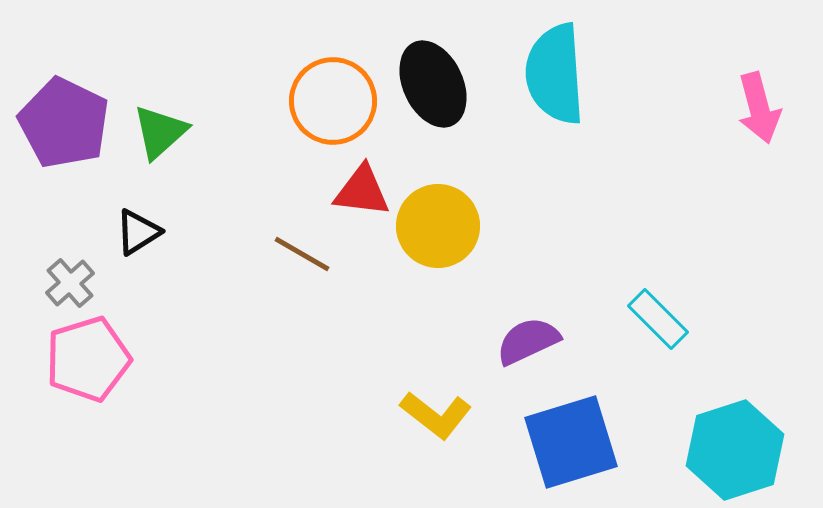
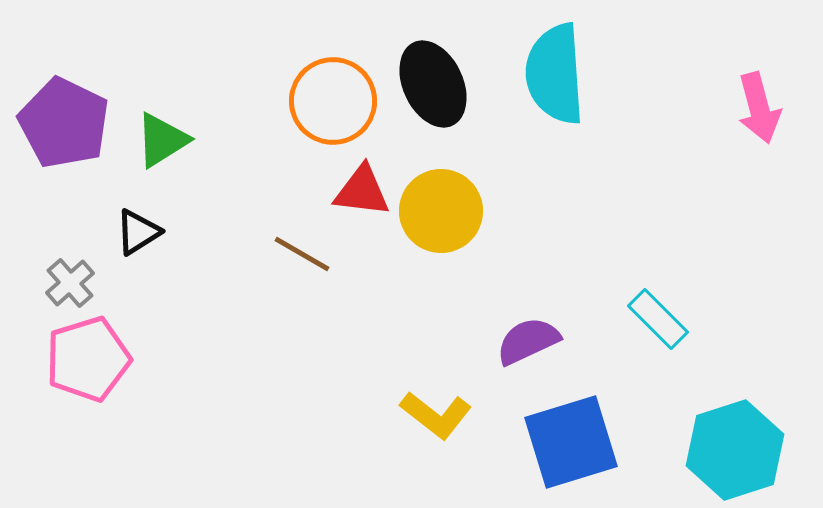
green triangle: moved 2 px right, 8 px down; rotated 10 degrees clockwise
yellow circle: moved 3 px right, 15 px up
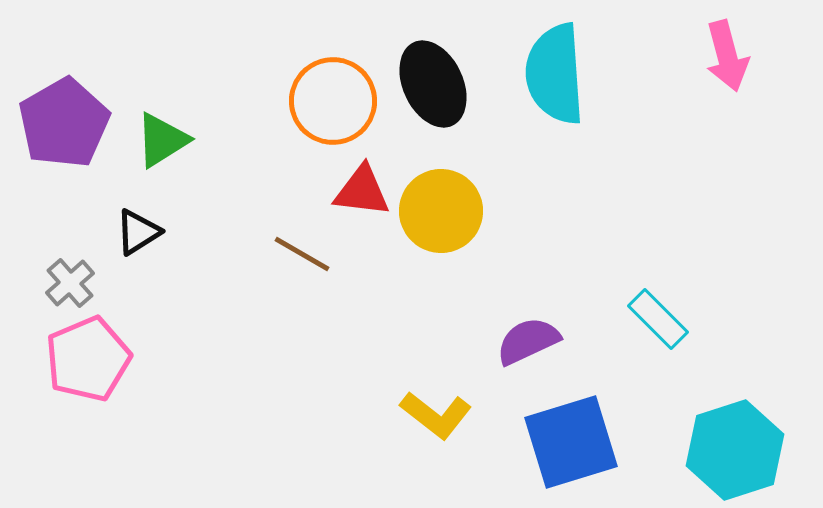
pink arrow: moved 32 px left, 52 px up
purple pentagon: rotated 16 degrees clockwise
pink pentagon: rotated 6 degrees counterclockwise
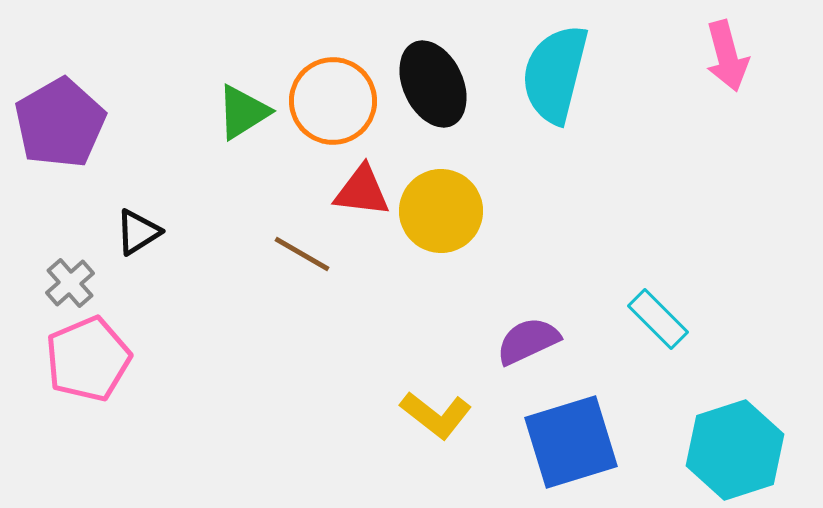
cyan semicircle: rotated 18 degrees clockwise
purple pentagon: moved 4 px left
green triangle: moved 81 px right, 28 px up
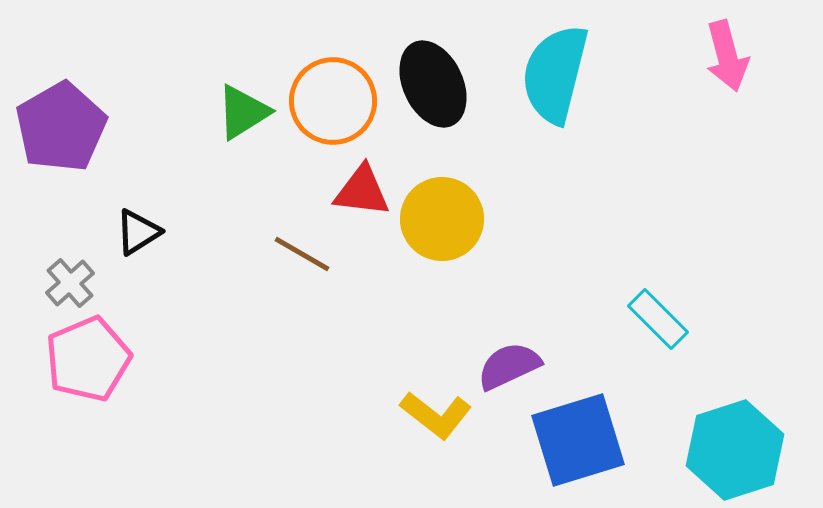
purple pentagon: moved 1 px right, 4 px down
yellow circle: moved 1 px right, 8 px down
purple semicircle: moved 19 px left, 25 px down
blue square: moved 7 px right, 2 px up
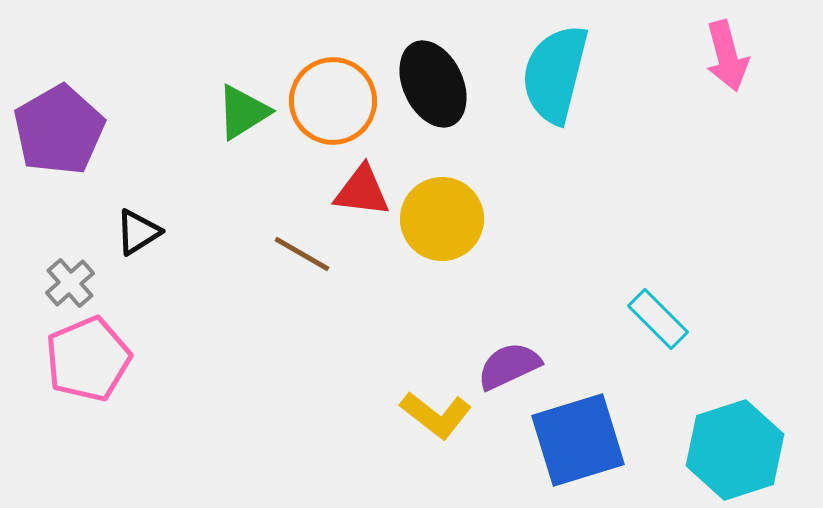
purple pentagon: moved 2 px left, 3 px down
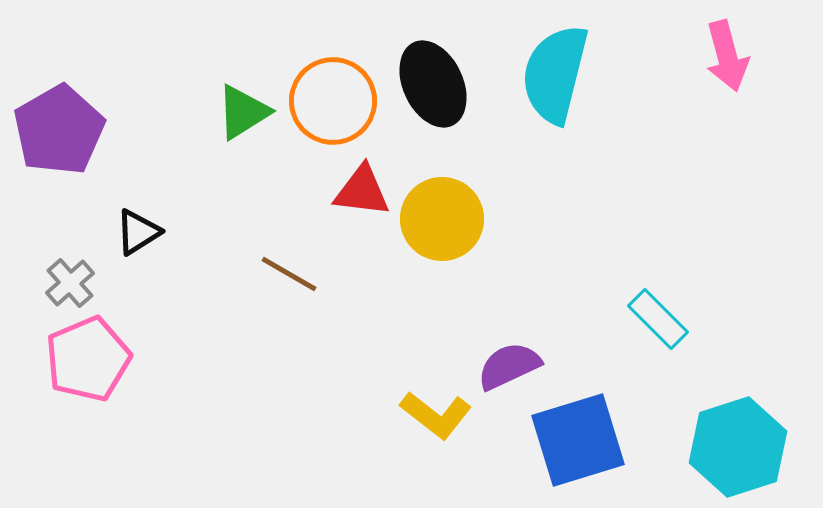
brown line: moved 13 px left, 20 px down
cyan hexagon: moved 3 px right, 3 px up
